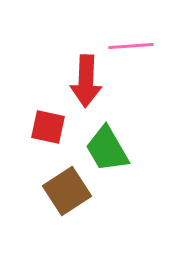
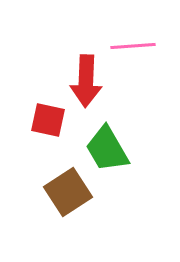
pink line: moved 2 px right
red square: moved 7 px up
brown square: moved 1 px right, 1 px down
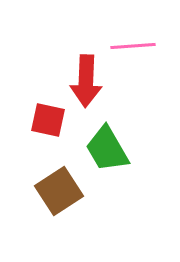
brown square: moved 9 px left, 1 px up
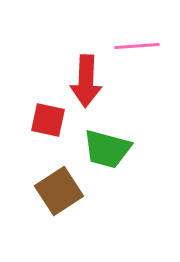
pink line: moved 4 px right
green trapezoid: rotated 45 degrees counterclockwise
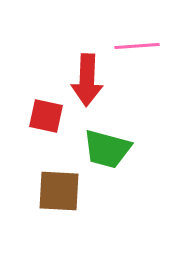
red arrow: moved 1 px right, 1 px up
red square: moved 2 px left, 4 px up
brown square: rotated 36 degrees clockwise
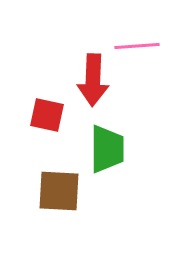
red arrow: moved 6 px right
red square: moved 1 px right, 1 px up
green trapezoid: rotated 105 degrees counterclockwise
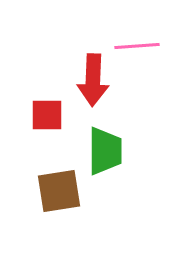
red square: rotated 12 degrees counterclockwise
green trapezoid: moved 2 px left, 2 px down
brown square: rotated 12 degrees counterclockwise
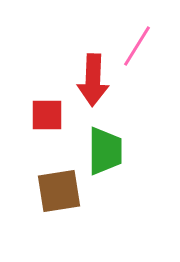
pink line: rotated 54 degrees counterclockwise
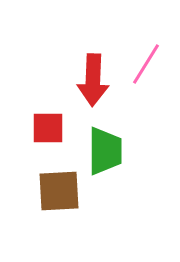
pink line: moved 9 px right, 18 px down
red square: moved 1 px right, 13 px down
brown square: rotated 6 degrees clockwise
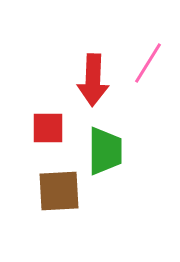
pink line: moved 2 px right, 1 px up
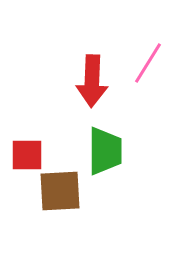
red arrow: moved 1 px left, 1 px down
red square: moved 21 px left, 27 px down
brown square: moved 1 px right
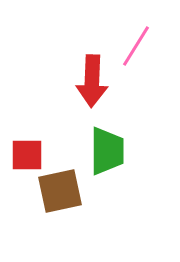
pink line: moved 12 px left, 17 px up
green trapezoid: moved 2 px right
brown square: rotated 9 degrees counterclockwise
